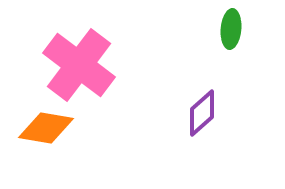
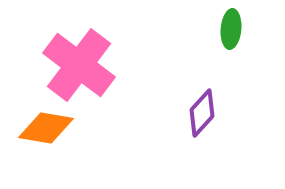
purple diamond: rotated 6 degrees counterclockwise
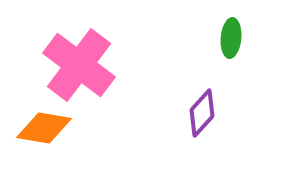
green ellipse: moved 9 px down
orange diamond: moved 2 px left
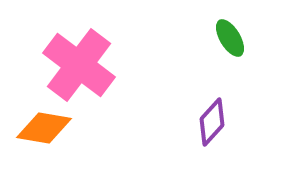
green ellipse: moved 1 px left; rotated 36 degrees counterclockwise
purple diamond: moved 10 px right, 9 px down
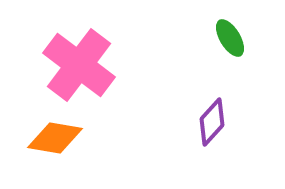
orange diamond: moved 11 px right, 10 px down
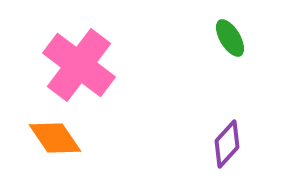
purple diamond: moved 15 px right, 22 px down
orange diamond: rotated 46 degrees clockwise
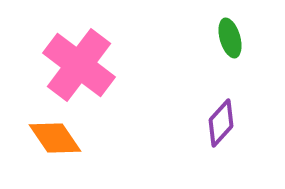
green ellipse: rotated 15 degrees clockwise
purple diamond: moved 6 px left, 21 px up
